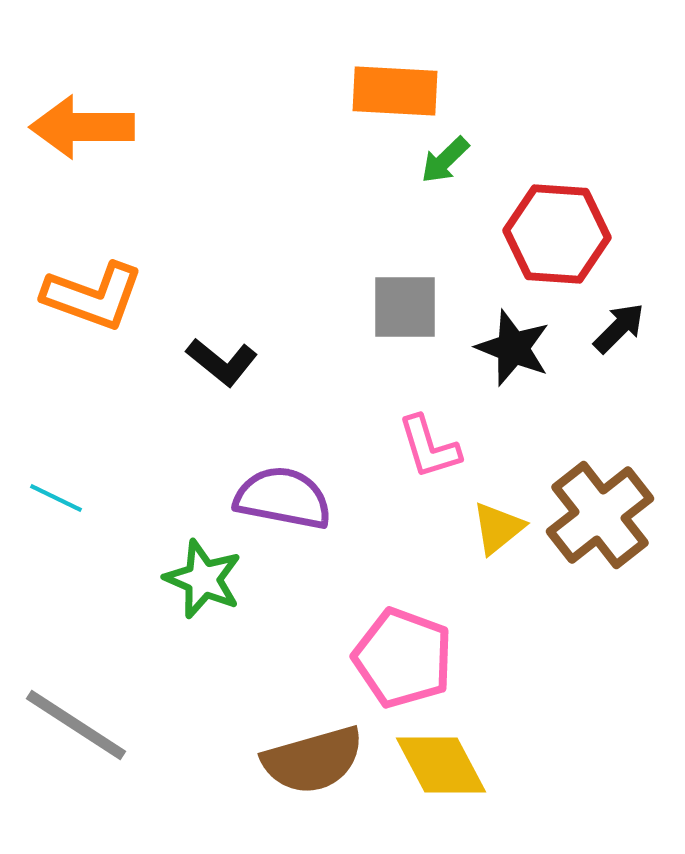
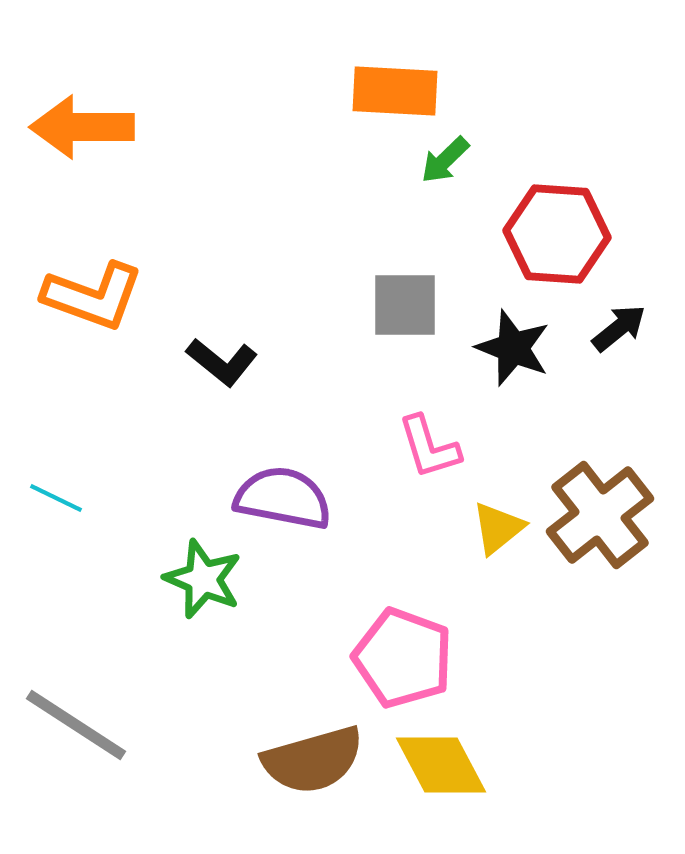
gray square: moved 2 px up
black arrow: rotated 6 degrees clockwise
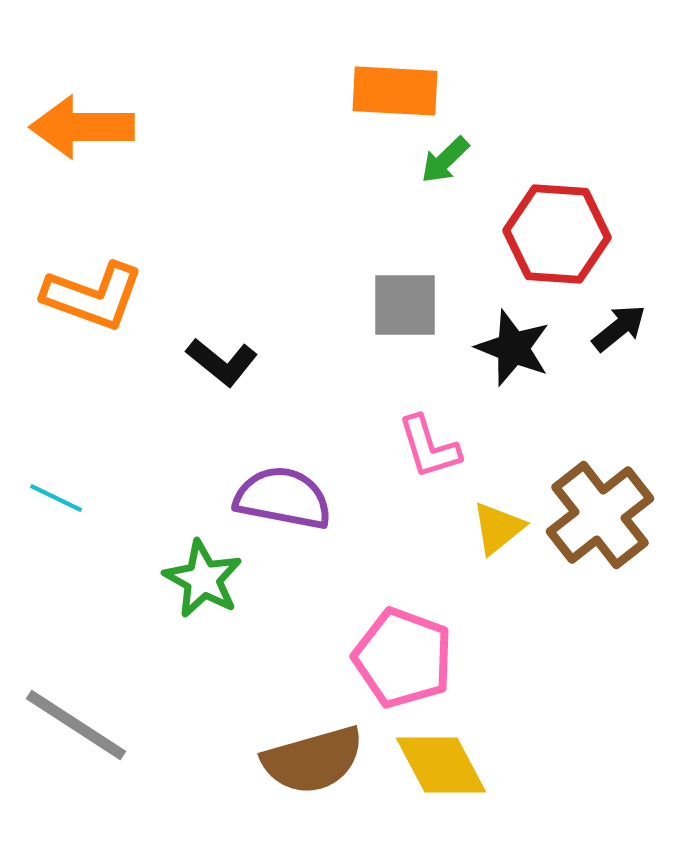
green star: rotated 6 degrees clockwise
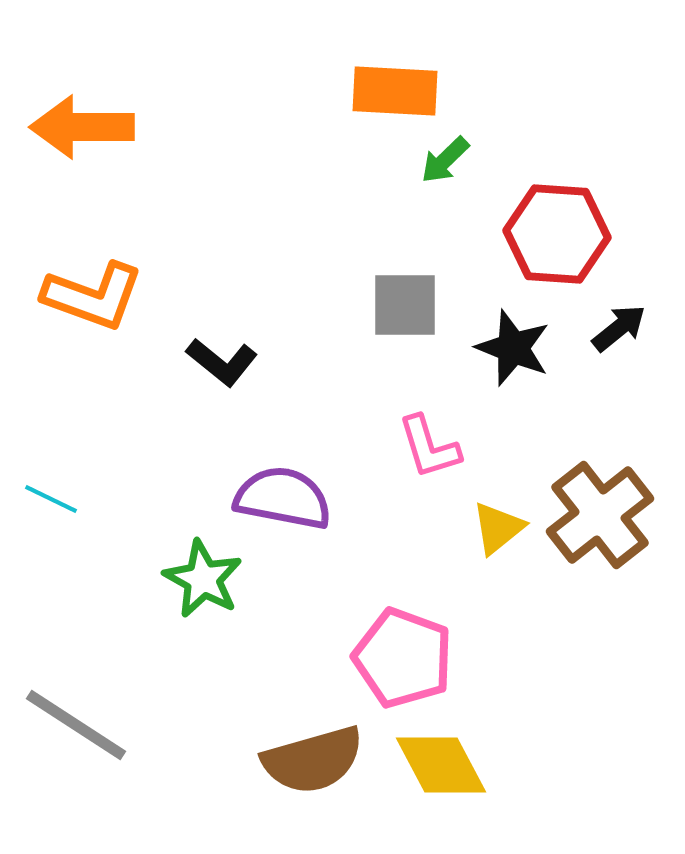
cyan line: moved 5 px left, 1 px down
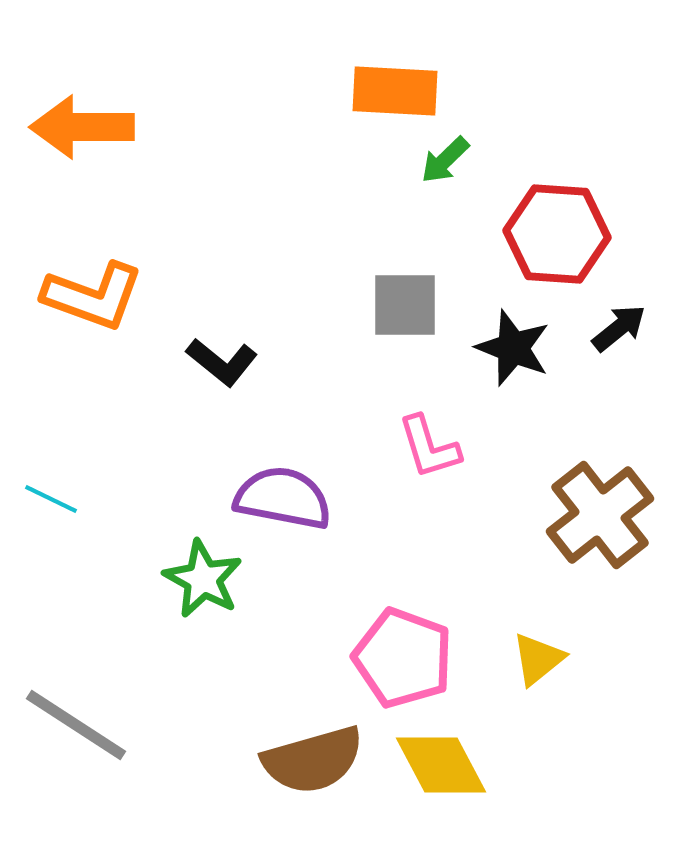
yellow triangle: moved 40 px right, 131 px down
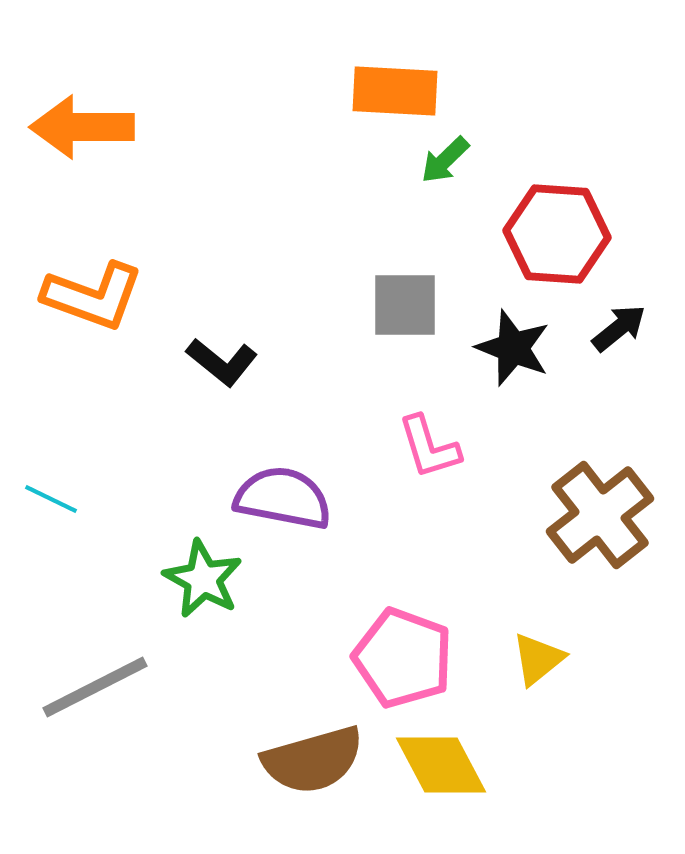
gray line: moved 19 px right, 38 px up; rotated 60 degrees counterclockwise
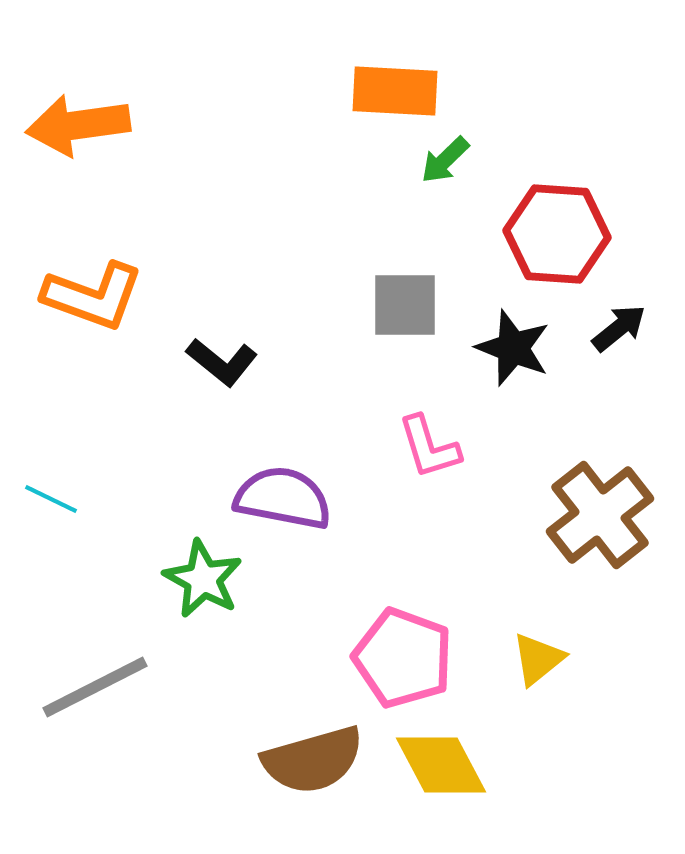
orange arrow: moved 4 px left, 2 px up; rotated 8 degrees counterclockwise
